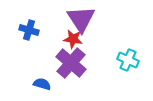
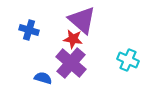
purple triangle: moved 1 px right, 1 px down; rotated 16 degrees counterclockwise
blue semicircle: moved 1 px right, 6 px up
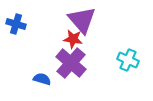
purple triangle: rotated 8 degrees clockwise
blue cross: moved 13 px left, 6 px up
blue semicircle: moved 1 px left, 1 px down
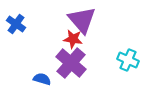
blue cross: rotated 18 degrees clockwise
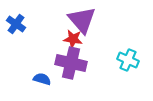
purple cross: rotated 28 degrees counterclockwise
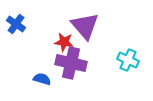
purple triangle: moved 3 px right, 6 px down
red star: moved 9 px left, 3 px down
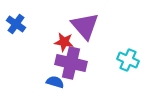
blue semicircle: moved 13 px right, 3 px down
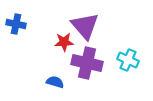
blue cross: rotated 24 degrees counterclockwise
red star: rotated 12 degrees counterclockwise
purple cross: moved 16 px right
